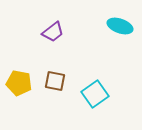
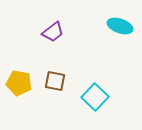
cyan square: moved 3 px down; rotated 12 degrees counterclockwise
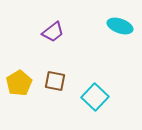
yellow pentagon: rotated 30 degrees clockwise
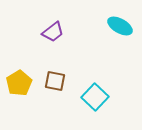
cyan ellipse: rotated 10 degrees clockwise
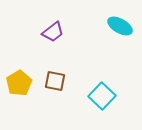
cyan square: moved 7 px right, 1 px up
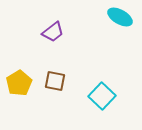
cyan ellipse: moved 9 px up
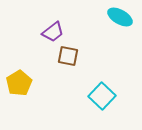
brown square: moved 13 px right, 25 px up
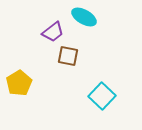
cyan ellipse: moved 36 px left
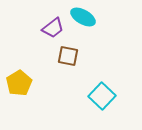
cyan ellipse: moved 1 px left
purple trapezoid: moved 4 px up
